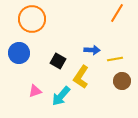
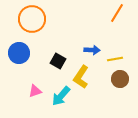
brown circle: moved 2 px left, 2 px up
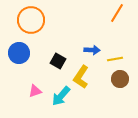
orange circle: moved 1 px left, 1 px down
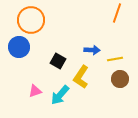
orange line: rotated 12 degrees counterclockwise
blue circle: moved 6 px up
cyan arrow: moved 1 px left, 1 px up
